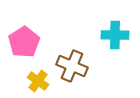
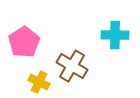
brown cross: rotated 8 degrees clockwise
yellow cross: moved 1 px right, 1 px down; rotated 10 degrees counterclockwise
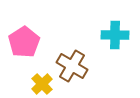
yellow cross: moved 3 px right, 2 px down; rotated 20 degrees clockwise
